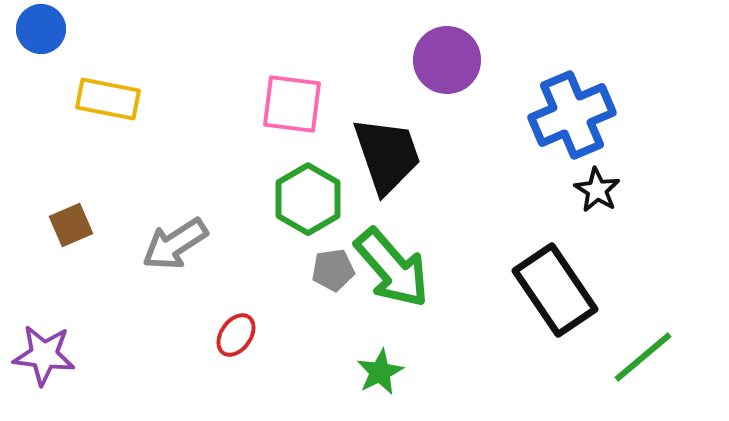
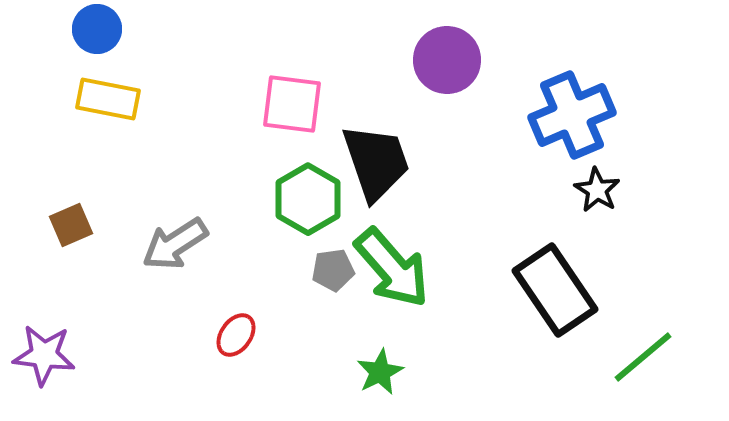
blue circle: moved 56 px right
black trapezoid: moved 11 px left, 7 px down
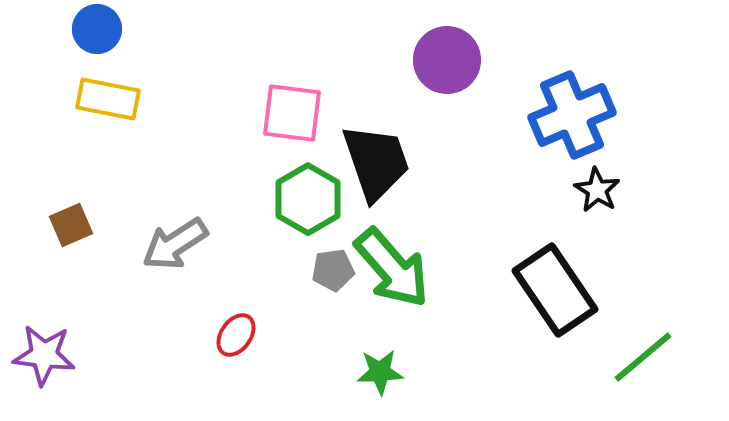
pink square: moved 9 px down
green star: rotated 24 degrees clockwise
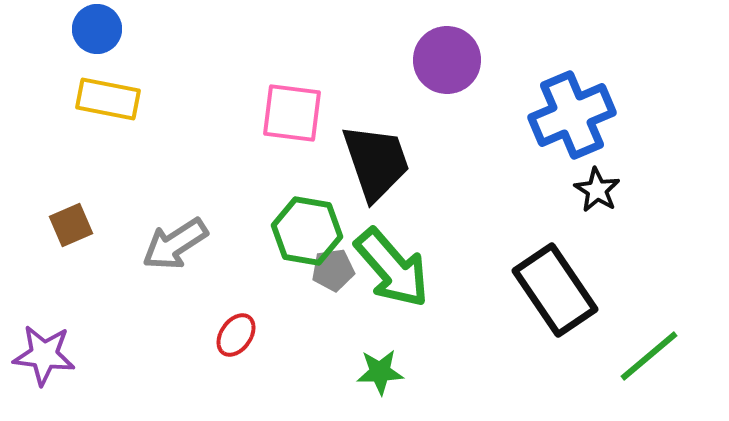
green hexagon: moved 1 px left, 32 px down; rotated 20 degrees counterclockwise
green line: moved 6 px right, 1 px up
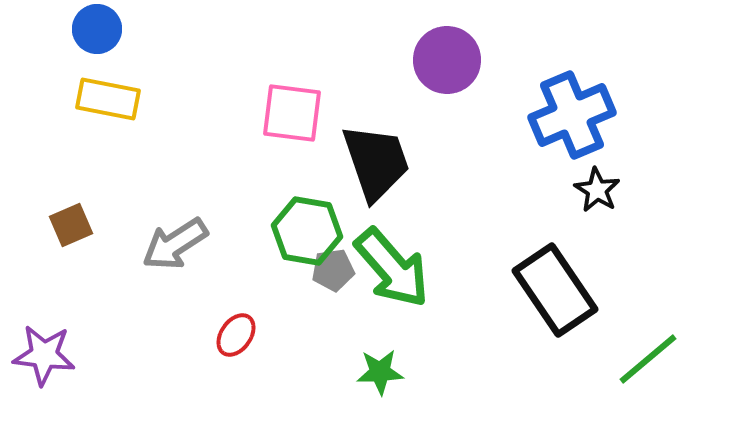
green line: moved 1 px left, 3 px down
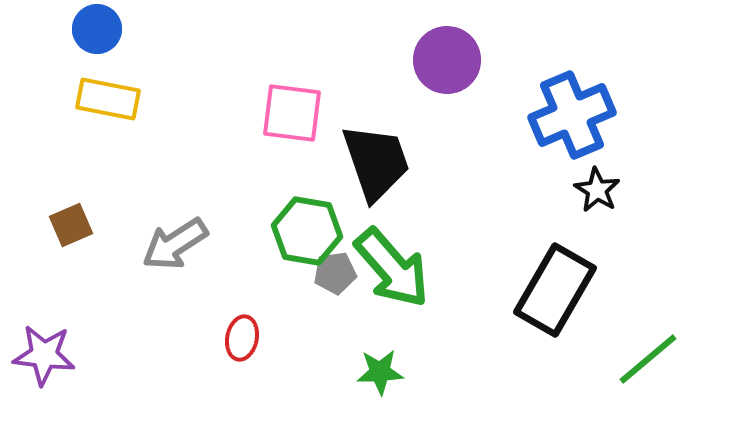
gray pentagon: moved 2 px right, 3 px down
black rectangle: rotated 64 degrees clockwise
red ellipse: moved 6 px right, 3 px down; rotated 24 degrees counterclockwise
